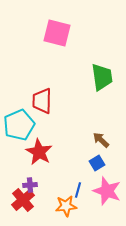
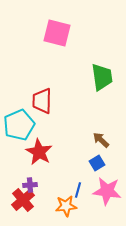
pink star: rotated 12 degrees counterclockwise
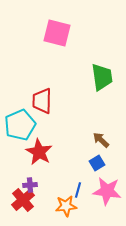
cyan pentagon: moved 1 px right
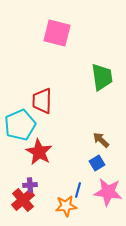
pink star: moved 1 px right, 1 px down
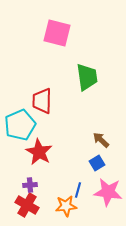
green trapezoid: moved 15 px left
red cross: moved 4 px right, 5 px down; rotated 20 degrees counterclockwise
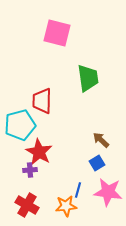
green trapezoid: moved 1 px right, 1 px down
cyan pentagon: rotated 8 degrees clockwise
purple cross: moved 15 px up
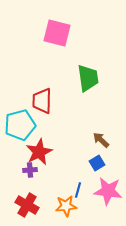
red star: rotated 16 degrees clockwise
pink star: moved 1 px up
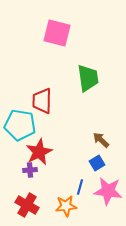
cyan pentagon: rotated 24 degrees clockwise
blue line: moved 2 px right, 3 px up
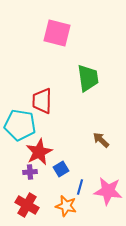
blue square: moved 36 px left, 6 px down
purple cross: moved 2 px down
orange star: rotated 20 degrees clockwise
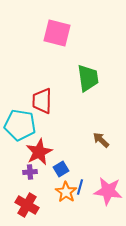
orange star: moved 14 px up; rotated 20 degrees clockwise
